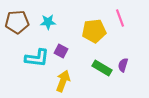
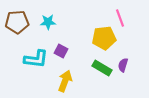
yellow pentagon: moved 10 px right, 7 px down
cyan L-shape: moved 1 px left, 1 px down
yellow arrow: moved 2 px right
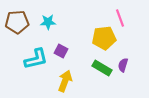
cyan L-shape: rotated 20 degrees counterclockwise
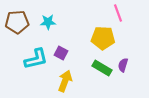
pink line: moved 2 px left, 5 px up
yellow pentagon: moved 1 px left; rotated 10 degrees clockwise
purple square: moved 2 px down
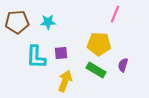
pink line: moved 3 px left, 1 px down; rotated 42 degrees clockwise
yellow pentagon: moved 4 px left, 6 px down
purple square: rotated 32 degrees counterclockwise
cyan L-shape: moved 2 px up; rotated 105 degrees clockwise
green rectangle: moved 6 px left, 2 px down
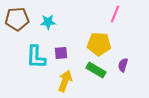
brown pentagon: moved 3 px up
